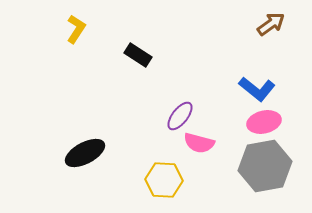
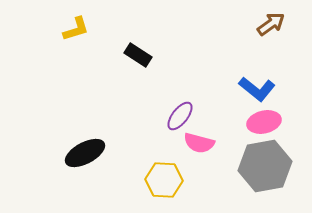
yellow L-shape: rotated 40 degrees clockwise
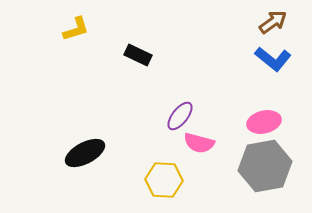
brown arrow: moved 2 px right, 2 px up
black rectangle: rotated 8 degrees counterclockwise
blue L-shape: moved 16 px right, 30 px up
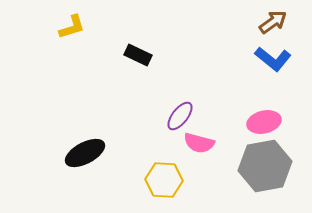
yellow L-shape: moved 4 px left, 2 px up
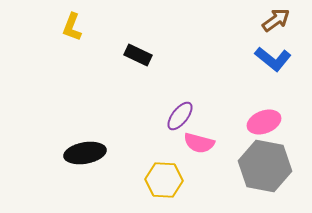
brown arrow: moved 3 px right, 2 px up
yellow L-shape: rotated 128 degrees clockwise
pink ellipse: rotated 8 degrees counterclockwise
black ellipse: rotated 18 degrees clockwise
gray hexagon: rotated 21 degrees clockwise
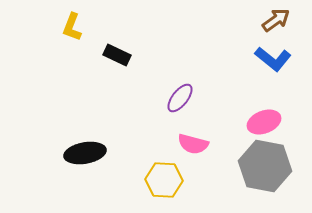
black rectangle: moved 21 px left
purple ellipse: moved 18 px up
pink semicircle: moved 6 px left, 1 px down
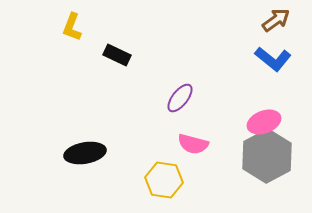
gray hexagon: moved 2 px right, 10 px up; rotated 21 degrees clockwise
yellow hexagon: rotated 6 degrees clockwise
